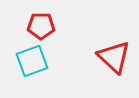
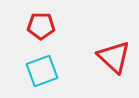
cyan square: moved 10 px right, 10 px down
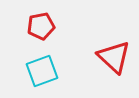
red pentagon: rotated 12 degrees counterclockwise
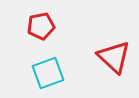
cyan square: moved 6 px right, 2 px down
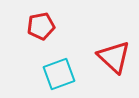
cyan square: moved 11 px right, 1 px down
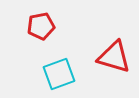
red triangle: rotated 27 degrees counterclockwise
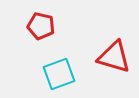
red pentagon: rotated 24 degrees clockwise
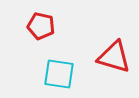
cyan square: rotated 28 degrees clockwise
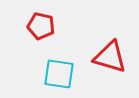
red triangle: moved 4 px left
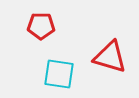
red pentagon: rotated 12 degrees counterclockwise
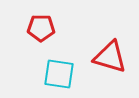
red pentagon: moved 2 px down
